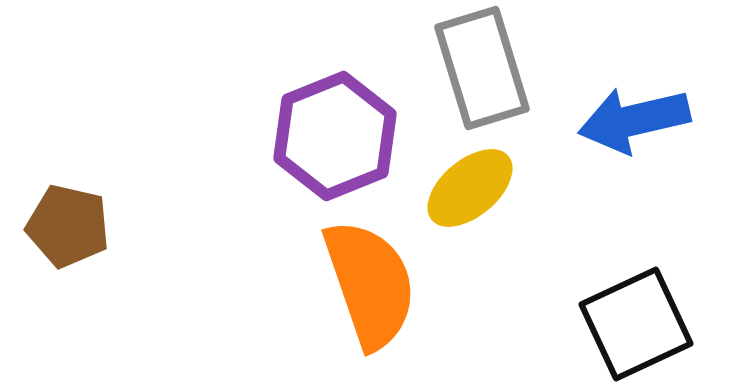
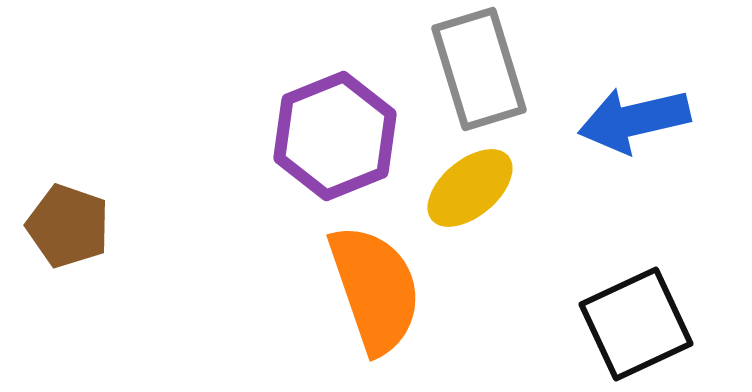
gray rectangle: moved 3 px left, 1 px down
brown pentagon: rotated 6 degrees clockwise
orange semicircle: moved 5 px right, 5 px down
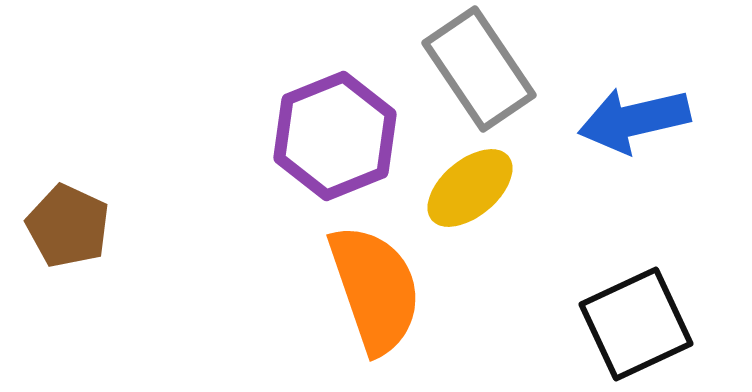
gray rectangle: rotated 17 degrees counterclockwise
brown pentagon: rotated 6 degrees clockwise
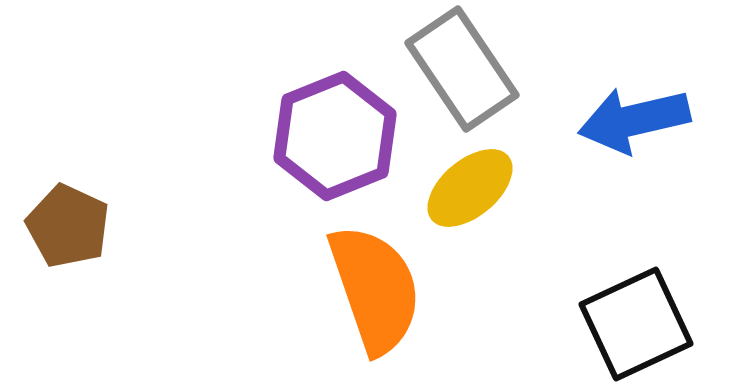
gray rectangle: moved 17 px left
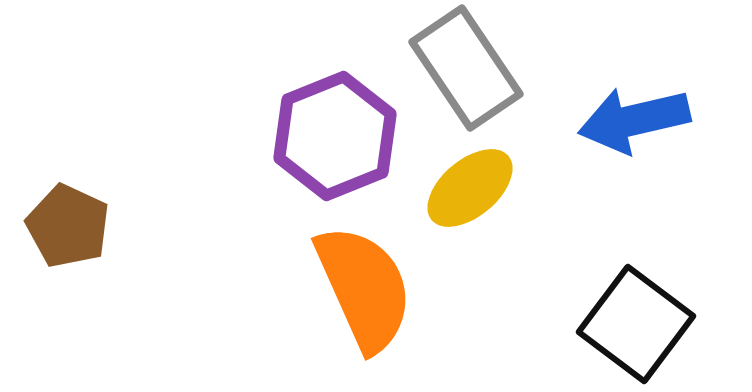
gray rectangle: moved 4 px right, 1 px up
orange semicircle: moved 11 px left, 1 px up; rotated 5 degrees counterclockwise
black square: rotated 28 degrees counterclockwise
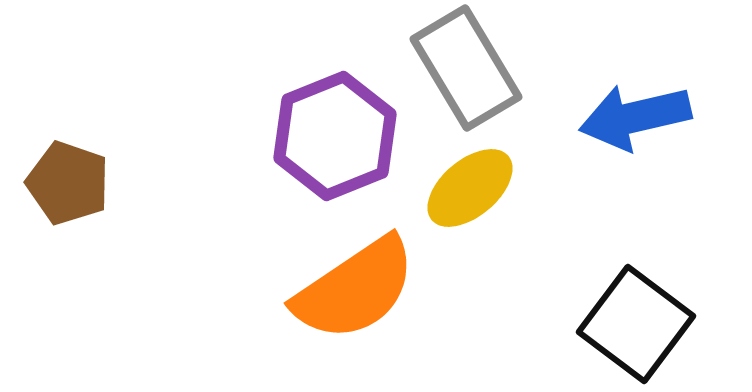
gray rectangle: rotated 3 degrees clockwise
blue arrow: moved 1 px right, 3 px up
brown pentagon: moved 43 px up; rotated 6 degrees counterclockwise
orange semicircle: moved 9 px left, 1 px down; rotated 80 degrees clockwise
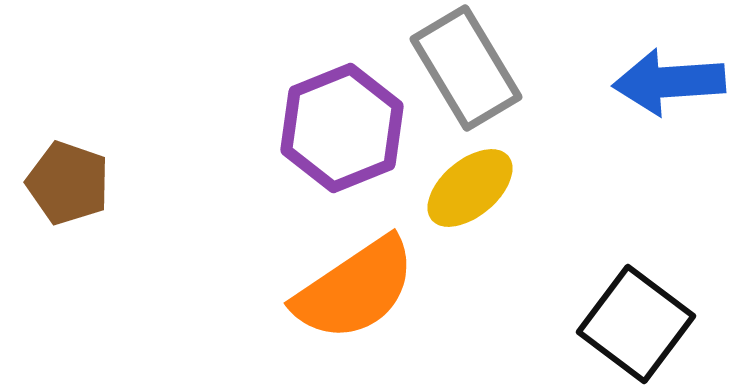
blue arrow: moved 34 px right, 35 px up; rotated 9 degrees clockwise
purple hexagon: moved 7 px right, 8 px up
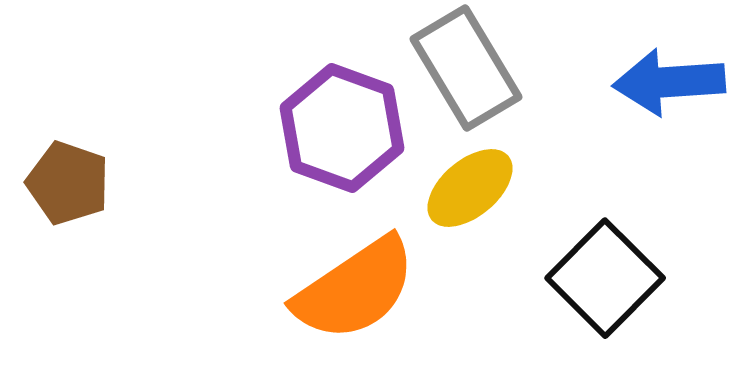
purple hexagon: rotated 18 degrees counterclockwise
black square: moved 31 px left, 46 px up; rotated 8 degrees clockwise
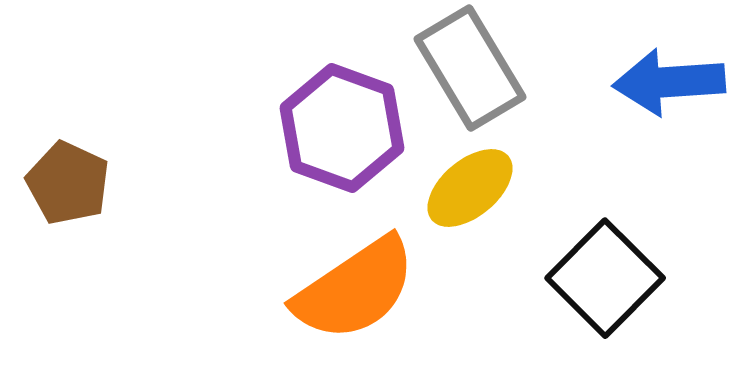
gray rectangle: moved 4 px right
brown pentagon: rotated 6 degrees clockwise
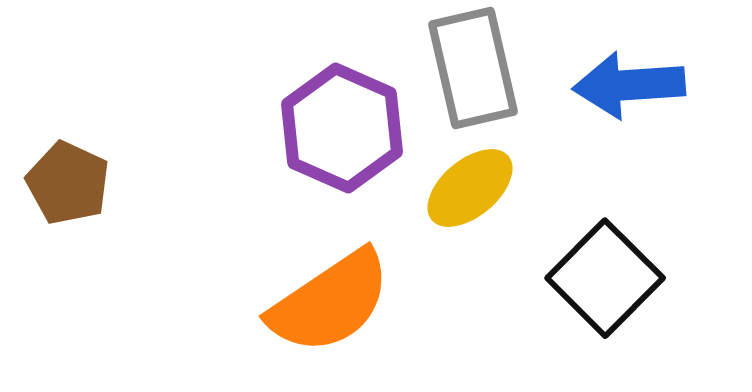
gray rectangle: moved 3 px right; rotated 18 degrees clockwise
blue arrow: moved 40 px left, 3 px down
purple hexagon: rotated 4 degrees clockwise
orange semicircle: moved 25 px left, 13 px down
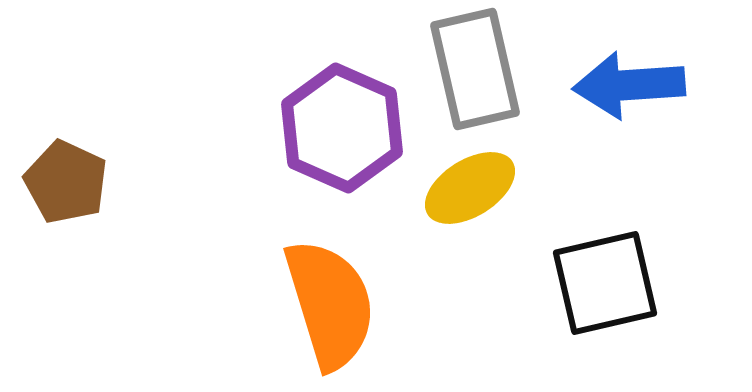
gray rectangle: moved 2 px right, 1 px down
brown pentagon: moved 2 px left, 1 px up
yellow ellipse: rotated 8 degrees clockwise
black square: moved 5 px down; rotated 32 degrees clockwise
orange semicircle: moved 2 px down; rotated 73 degrees counterclockwise
